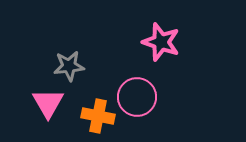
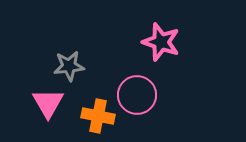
pink circle: moved 2 px up
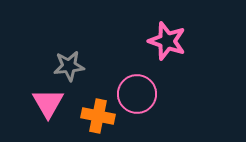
pink star: moved 6 px right, 1 px up
pink circle: moved 1 px up
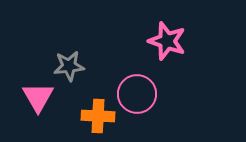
pink triangle: moved 10 px left, 6 px up
orange cross: rotated 8 degrees counterclockwise
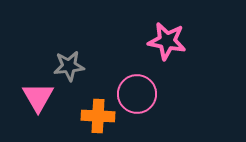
pink star: rotated 9 degrees counterclockwise
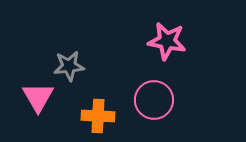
pink circle: moved 17 px right, 6 px down
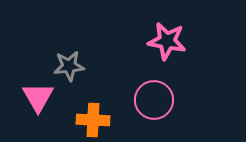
orange cross: moved 5 px left, 4 px down
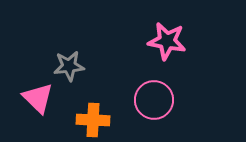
pink triangle: moved 1 px down; rotated 16 degrees counterclockwise
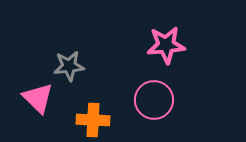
pink star: moved 1 px left, 4 px down; rotated 15 degrees counterclockwise
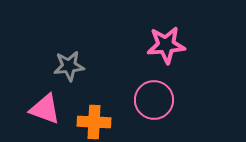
pink triangle: moved 7 px right, 11 px down; rotated 24 degrees counterclockwise
orange cross: moved 1 px right, 2 px down
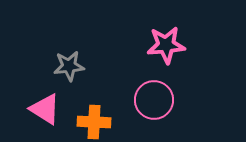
pink triangle: rotated 12 degrees clockwise
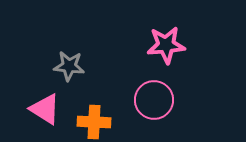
gray star: rotated 12 degrees clockwise
